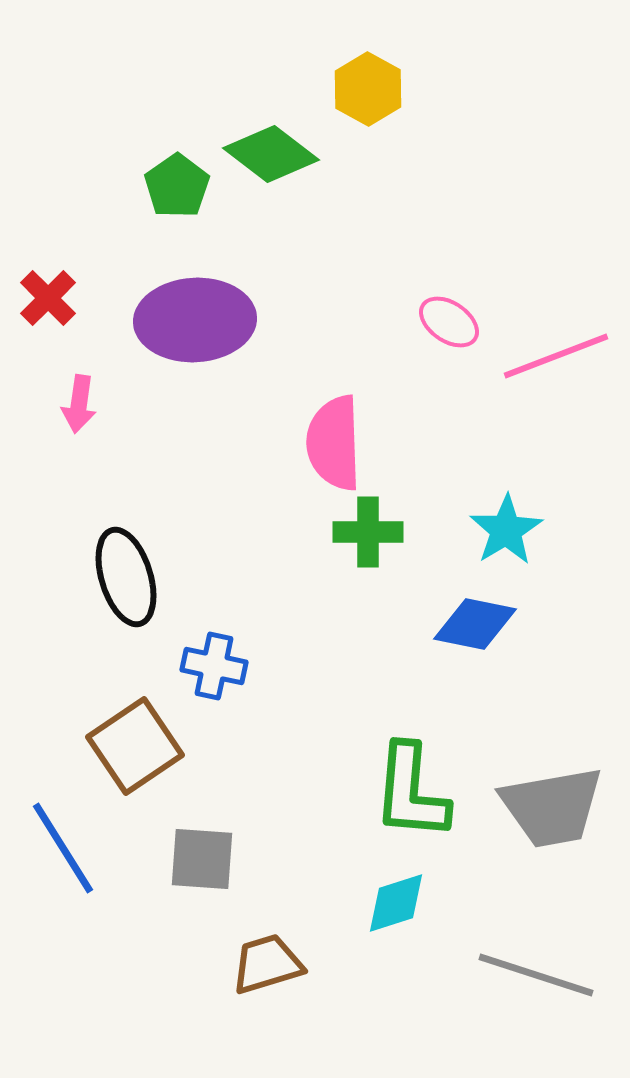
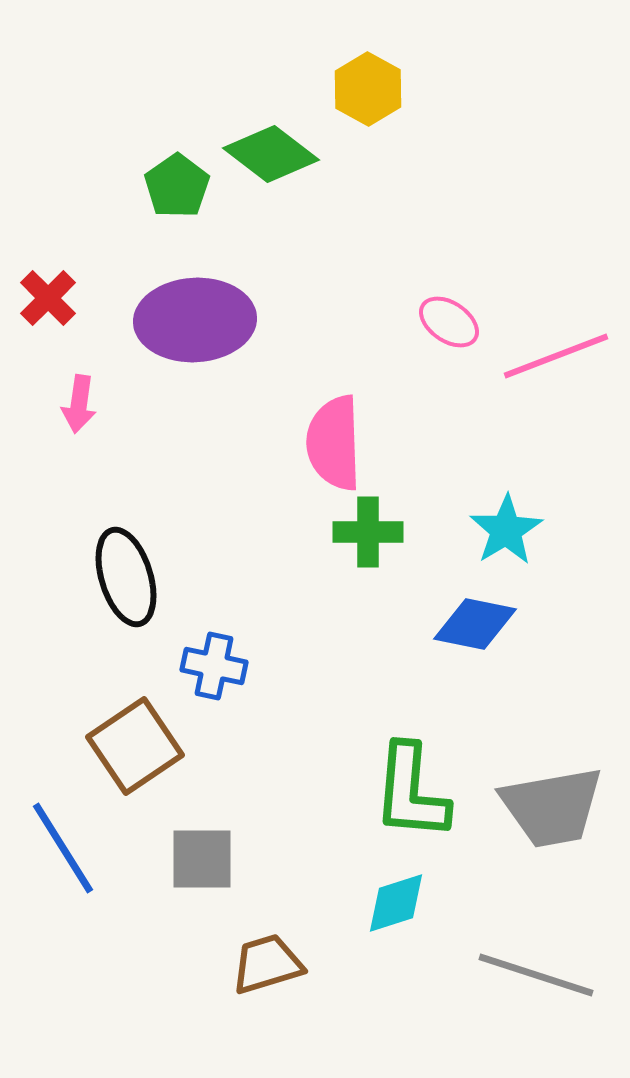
gray square: rotated 4 degrees counterclockwise
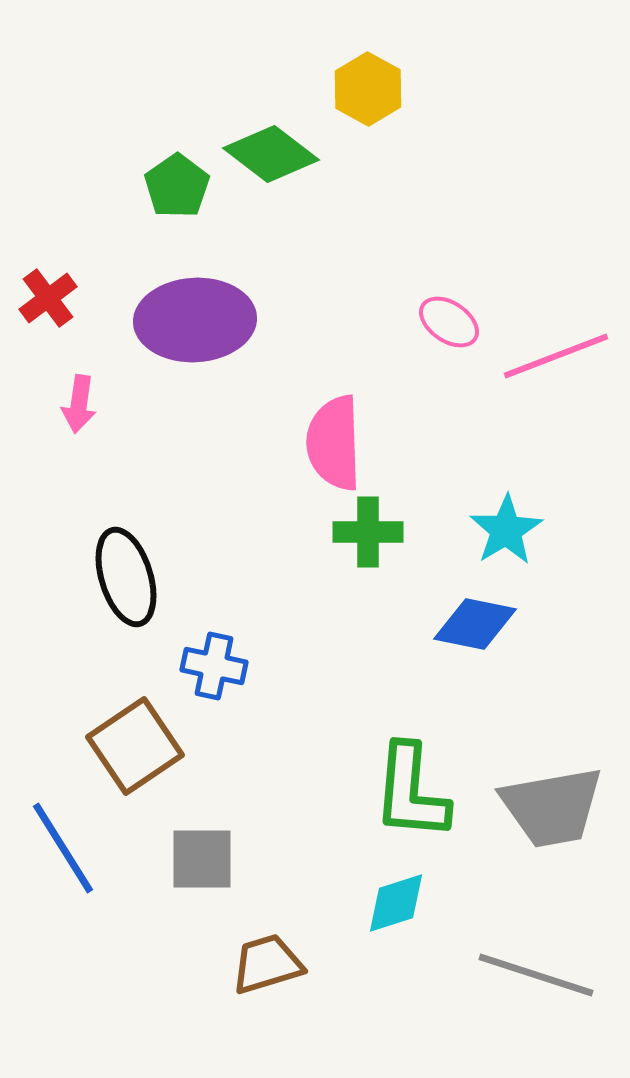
red cross: rotated 8 degrees clockwise
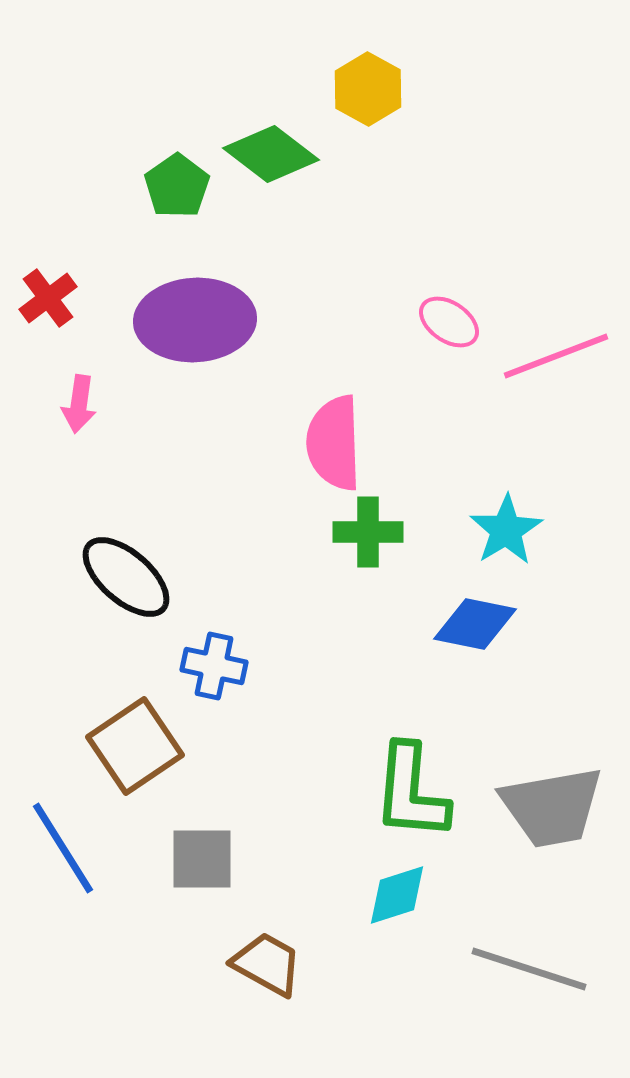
black ellipse: rotated 32 degrees counterclockwise
cyan diamond: moved 1 px right, 8 px up
brown trapezoid: rotated 46 degrees clockwise
gray line: moved 7 px left, 6 px up
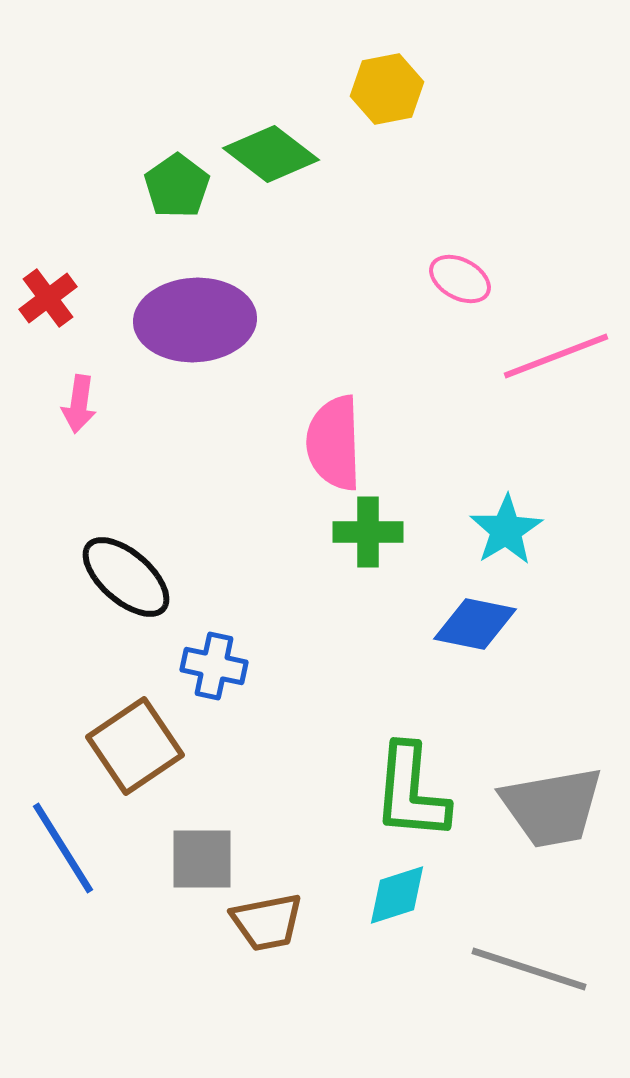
yellow hexagon: moved 19 px right; rotated 20 degrees clockwise
pink ellipse: moved 11 px right, 43 px up; rotated 6 degrees counterclockwise
brown trapezoid: moved 42 px up; rotated 140 degrees clockwise
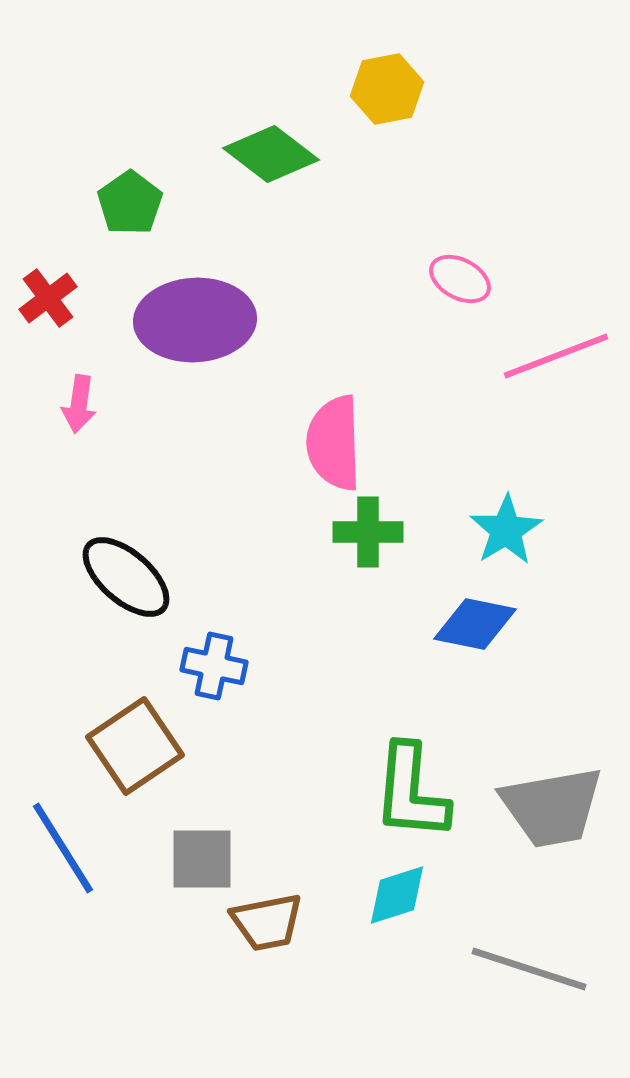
green pentagon: moved 47 px left, 17 px down
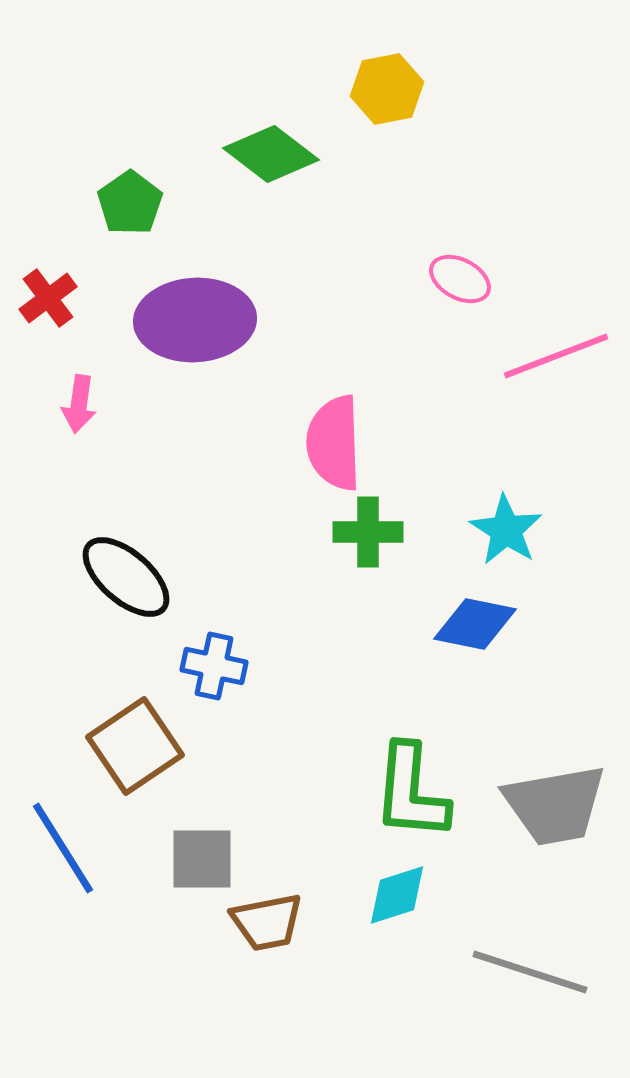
cyan star: rotated 8 degrees counterclockwise
gray trapezoid: moved 3 px right, 2 px up
gray line: moved 1 px right, 3 px down
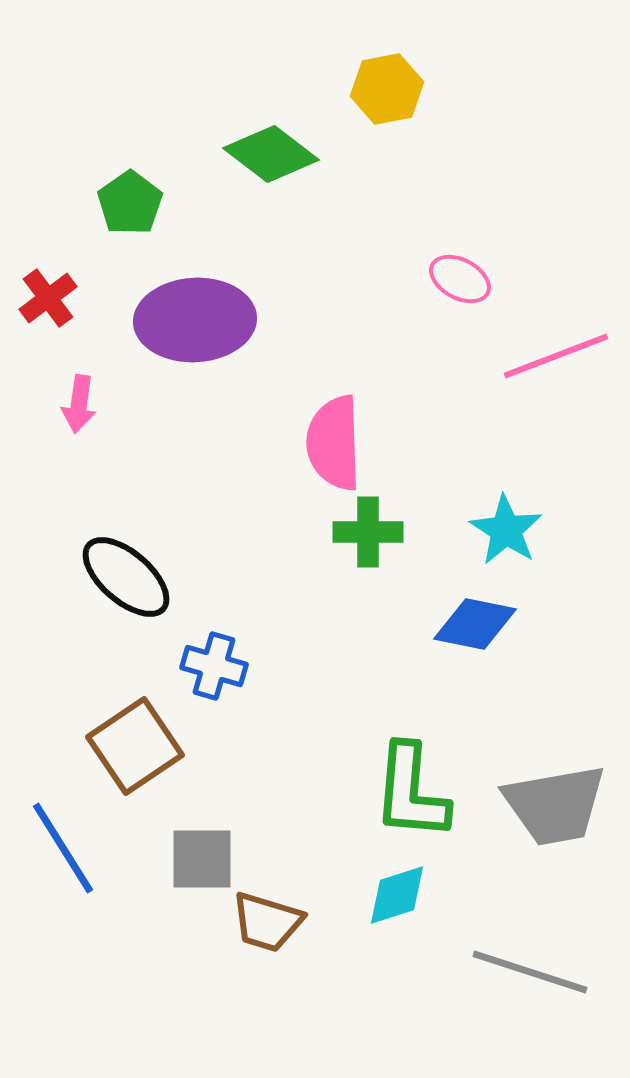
blue cross: rotated 4 degrees clockwise
brown trapezoid: rotated 28 degrees clockwise
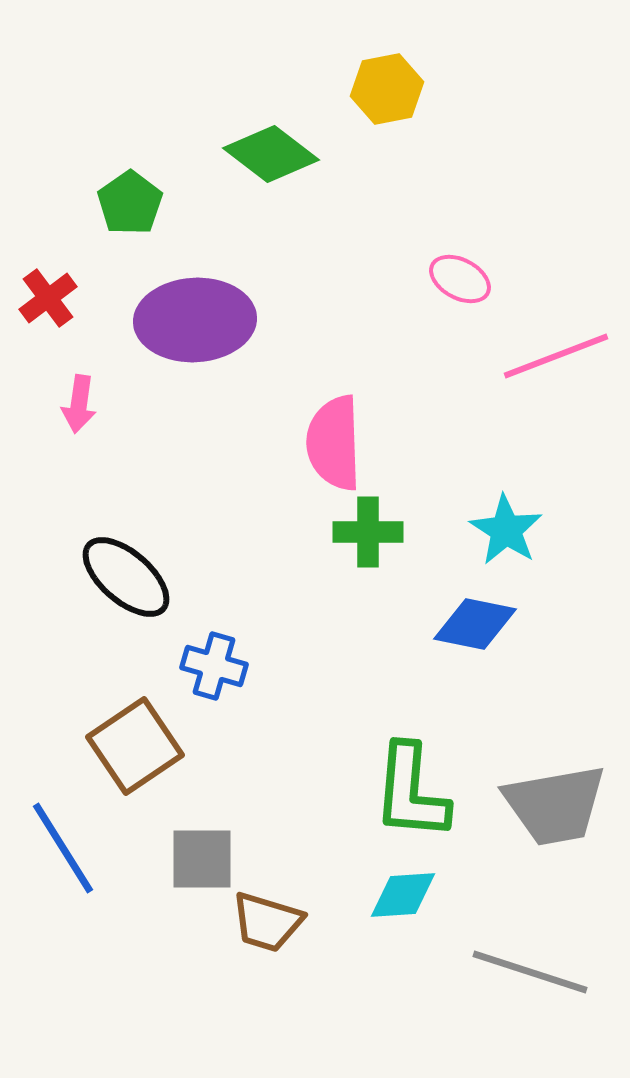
cyan diamond: moved 6 px right; rotated 14 degrees clockwise
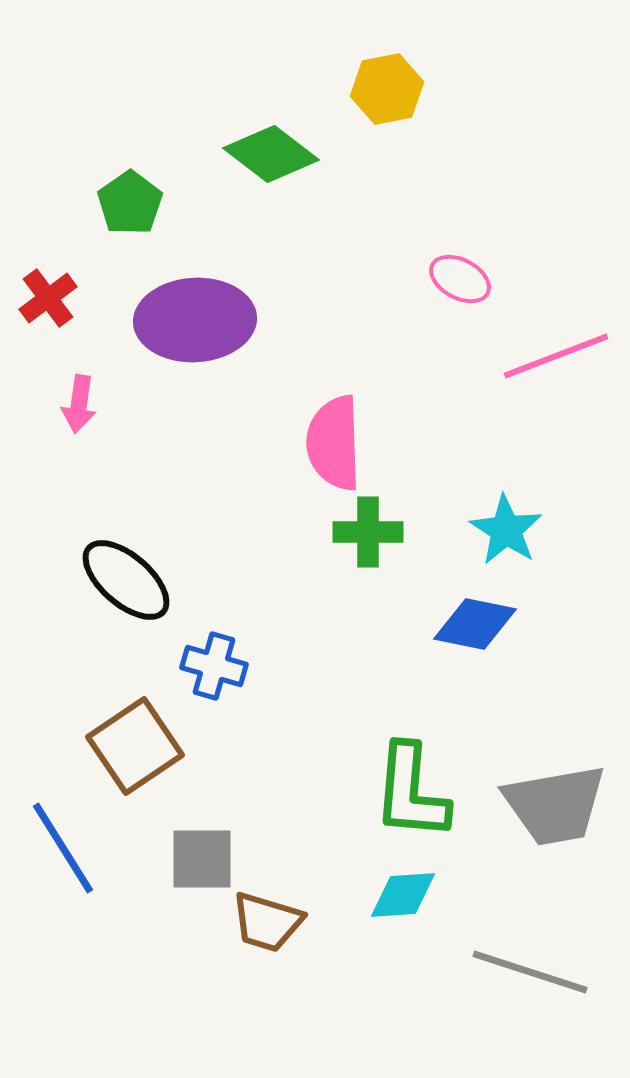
black ellipse: moved 3 px down
